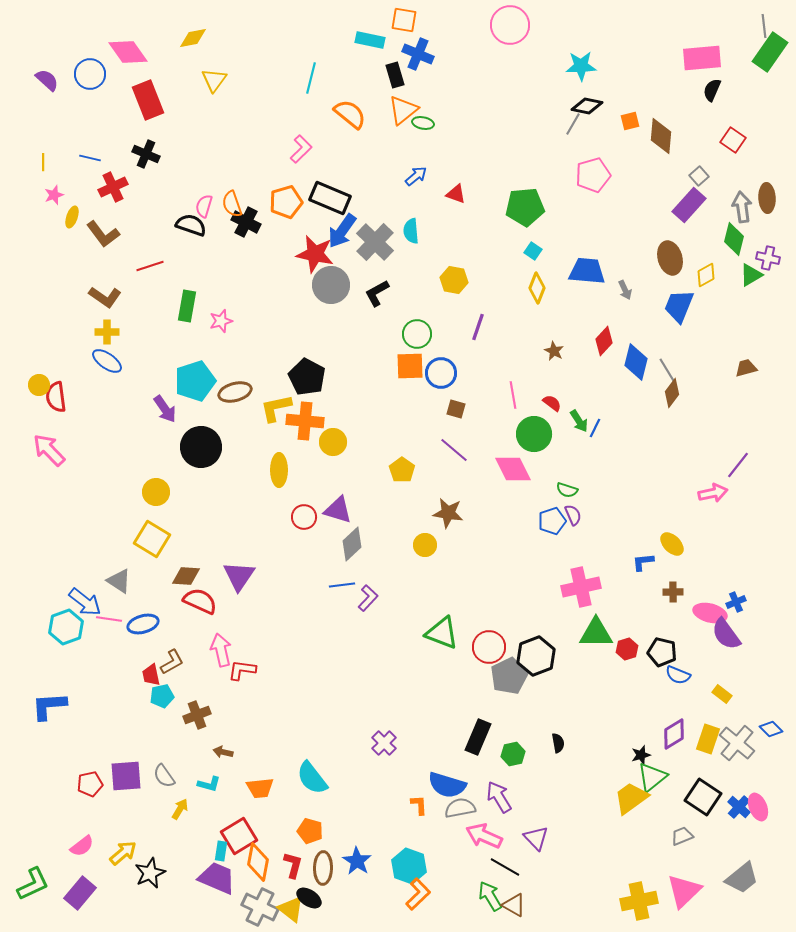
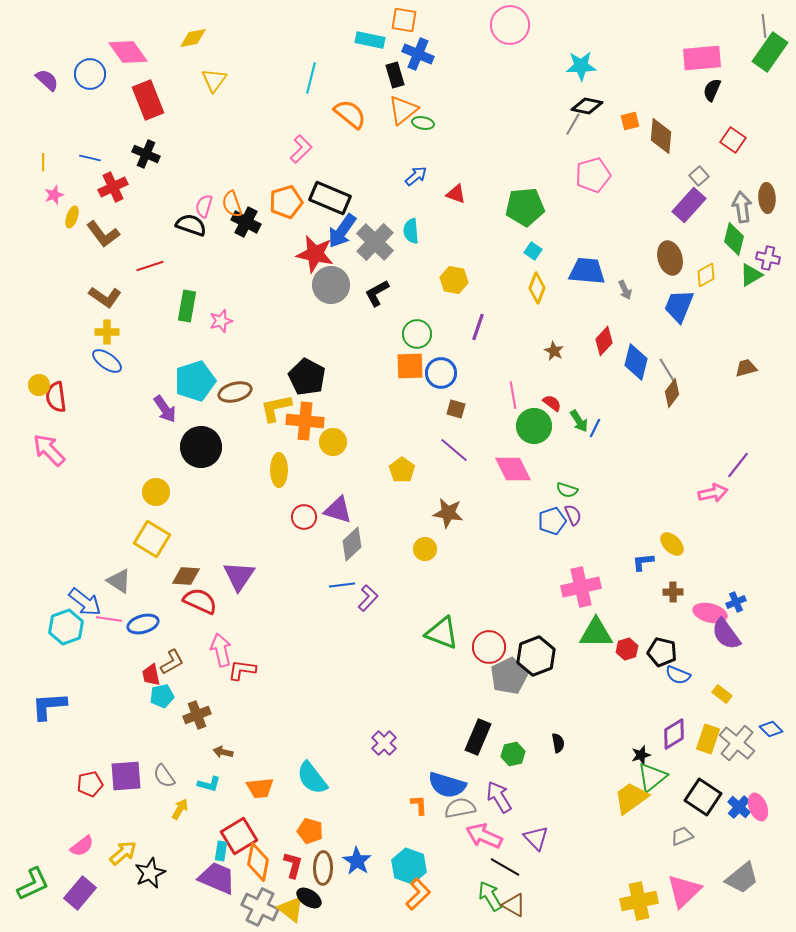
green circle at (534, 434): moved 8 px up
yellow circle at (425, 545): moved 4 px down
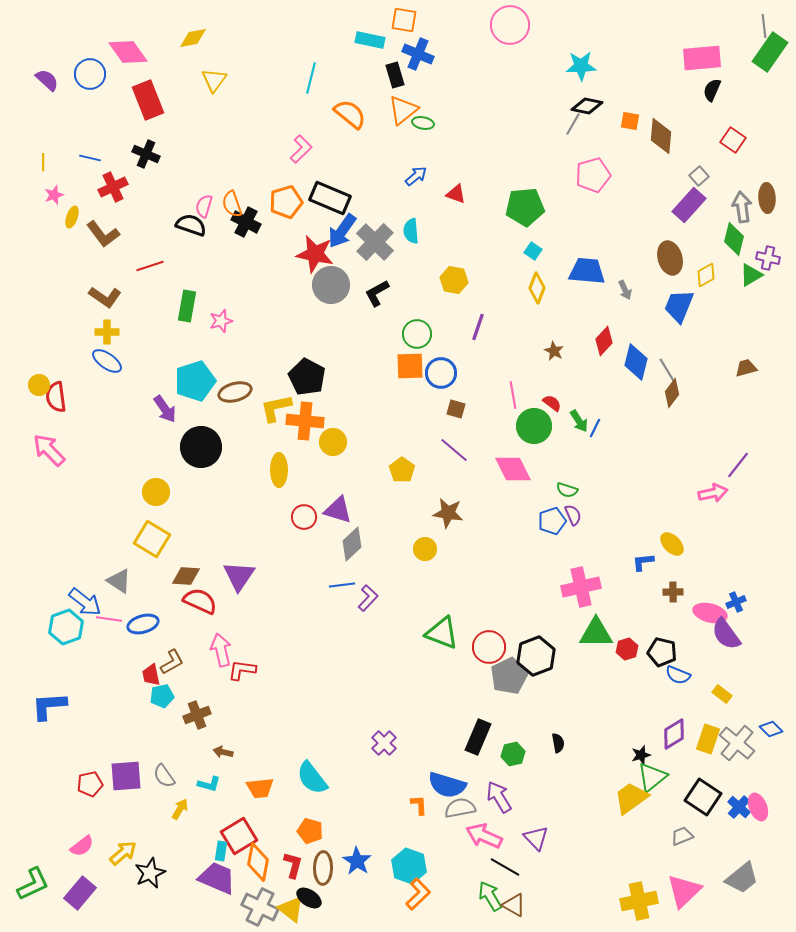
orange square at (630, 121): rotated 24 degrees clockwise
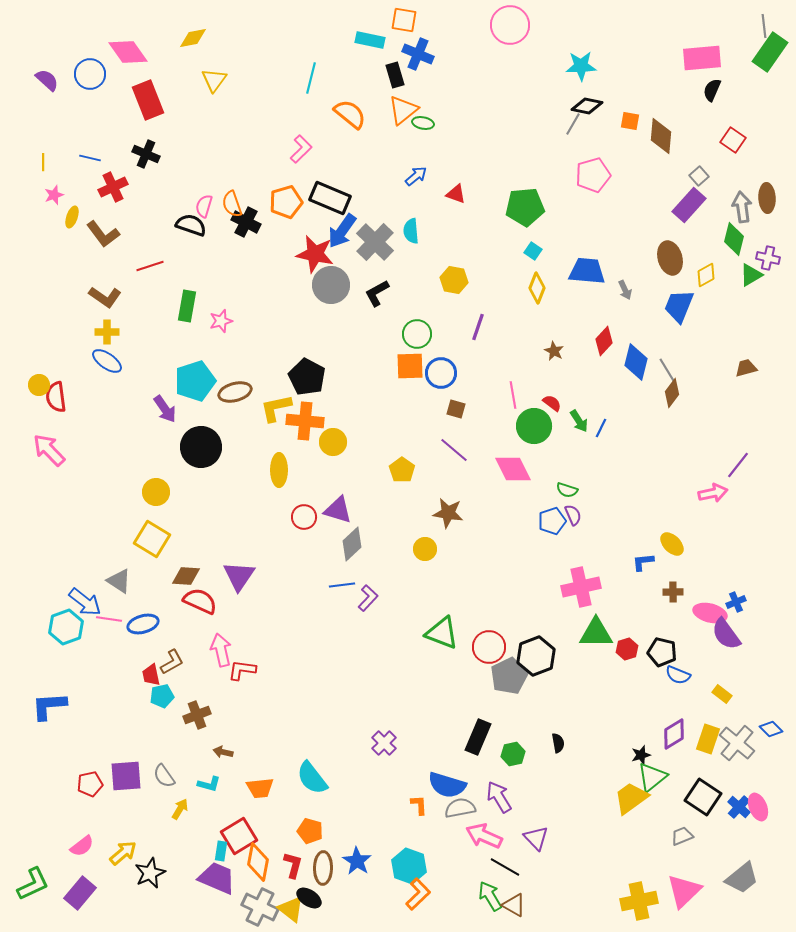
blue line at (595, 428): moved 6 px right
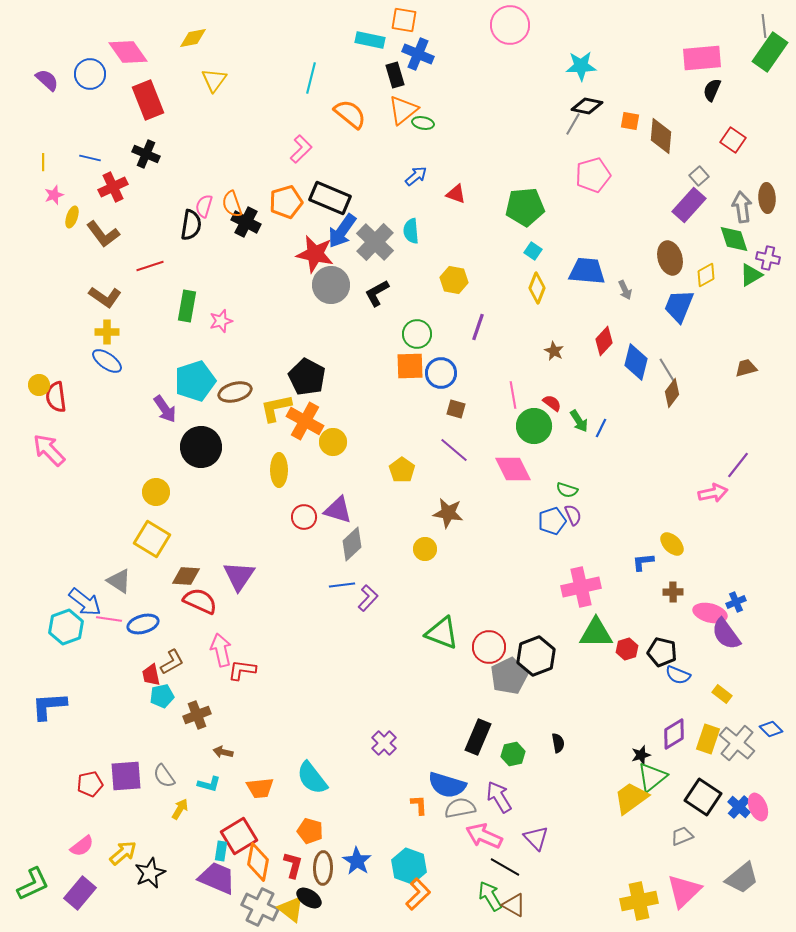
black semicircle at (191, 225): rotated 80 degrees clockwise
green diamond at (734, 239): rotated 32 degrees counterclockwise
orange cross at (305, 421): rotated 24 degrees clockwise
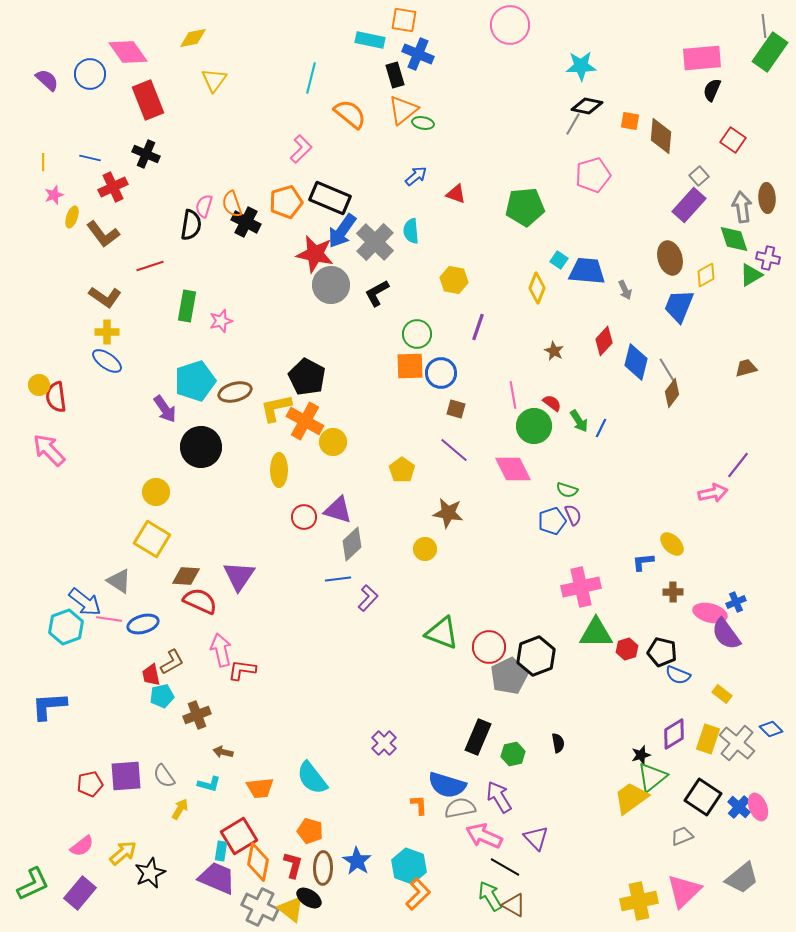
cyan square at (533, 251): moved 26 px right, 9 px down
blue line at (342, 585): moved 4 px left, 6 px up
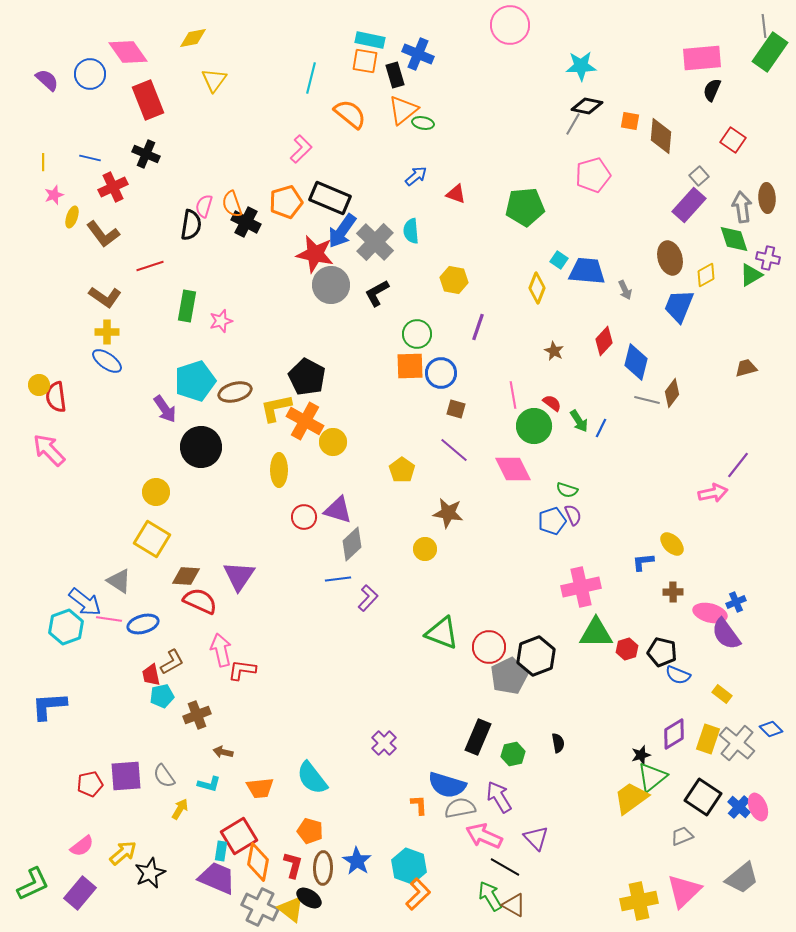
orange square at (404, 20): moved 39 px left, 41 px down
gray line at (667, 370): moved 20 px left, 30 px down; rotated 45 degrees counterclockwise
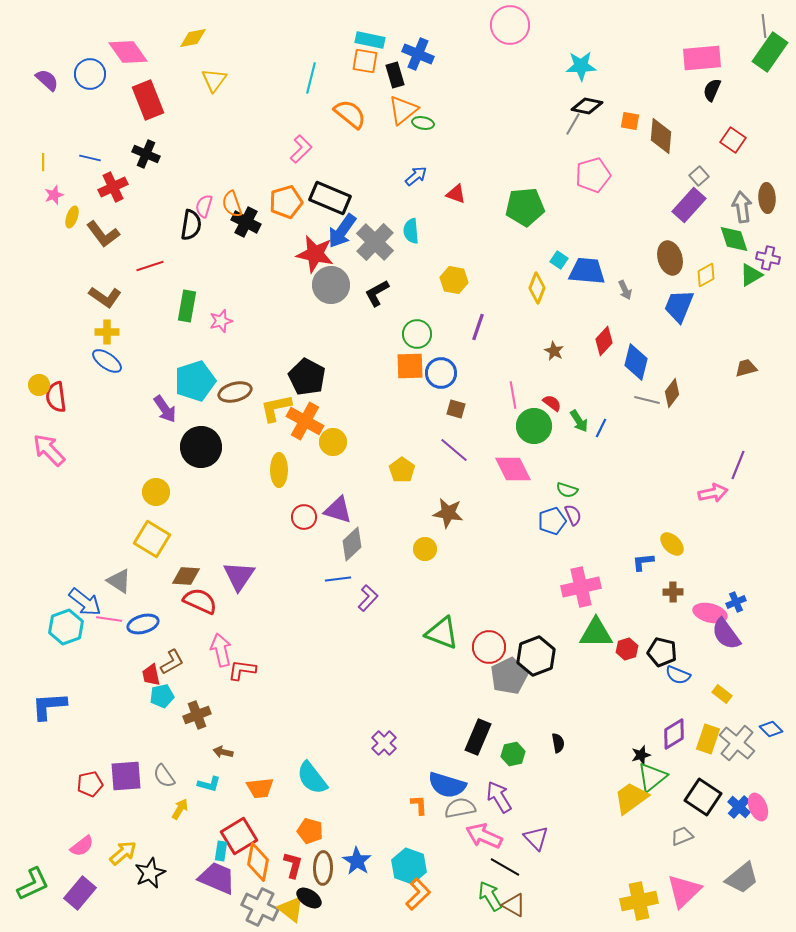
purple line at (738, 465): rotated 16 degrees counterclockwise
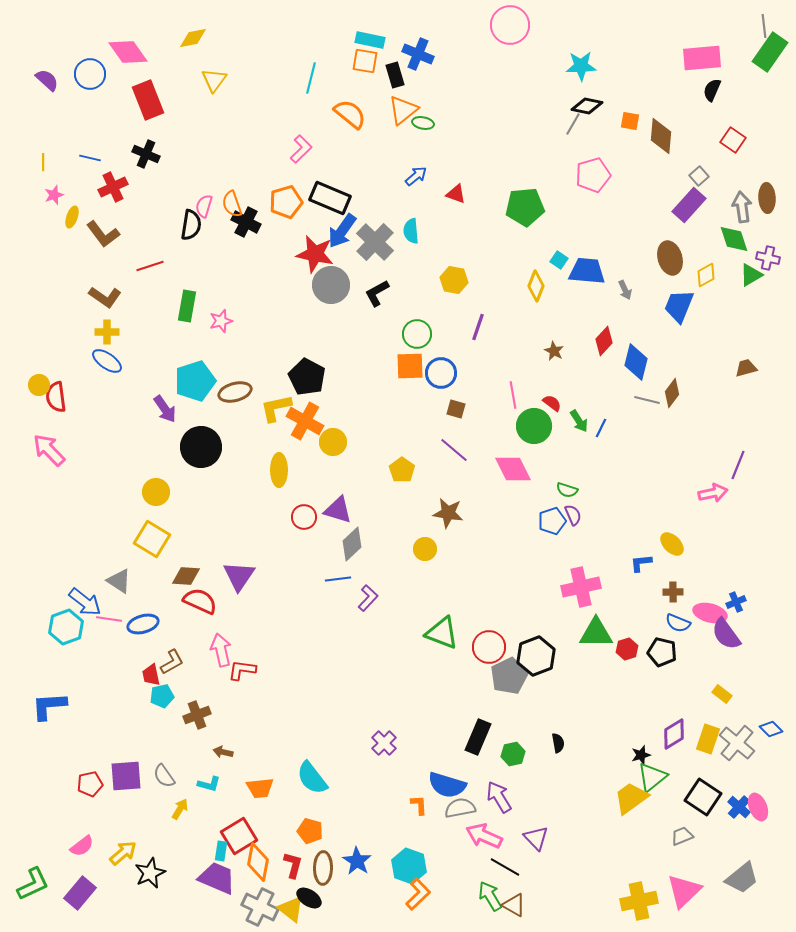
yellow diamond at (537, 288): moved 1 px left, 2 px up
blue L-shape at (643, 562): moved 2 px left, 1 px down
blue semicircle at (678, 675): moved 52 px up
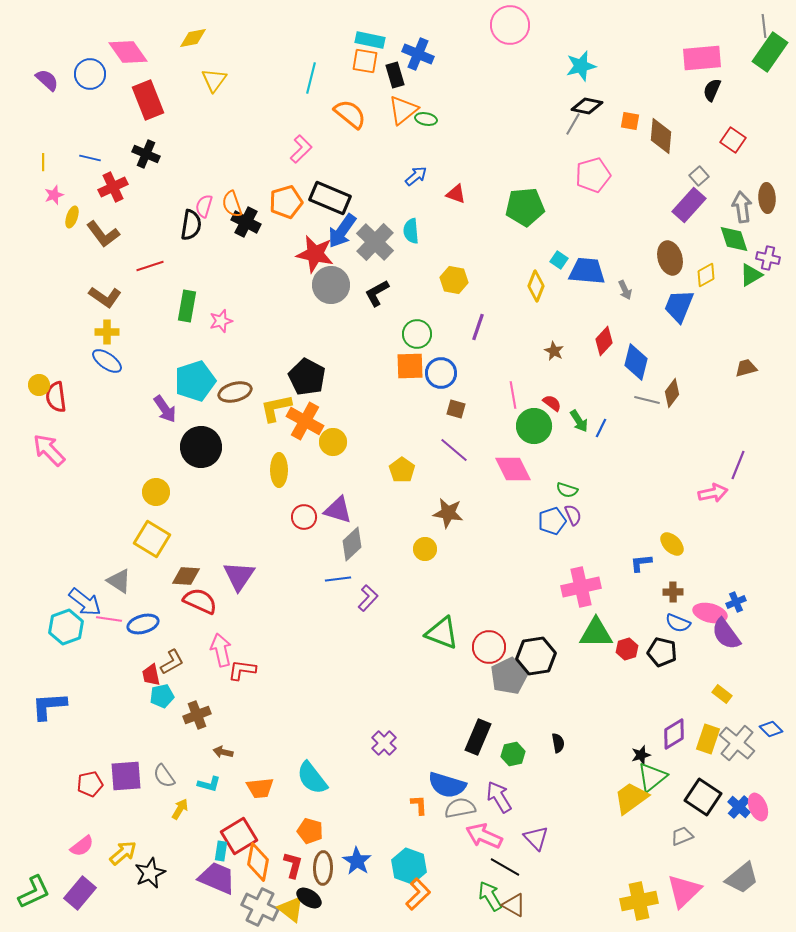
cyan star at (581, 66): rotated 12 degrees counterclockwise
green ellipse at (423, 123): moved 3 px right, 4 px up
black hexagon at (536, 656): rotated 12 degrees clockwise
green L-shape at (33, 884): moved 1 px right, 8 px down
